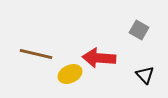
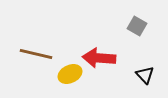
gray square: moved 2 px left, 4 px up
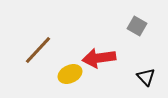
brown line: moved 2 px right, 4 px up; rotated 60 degrees counterclockwise
red arrow: rotated 12 degrees counterclockwise
black triangle: moved 1 px right, 2 px down
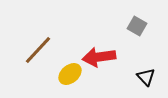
red arrow: moved 1 px up
yellow ellipse: rotated 15 degrees counterclockwise
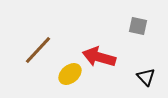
gray square: moved 1 px right; rotated 18 degrees counterclockwise
red arrow: rotated 24 degrees clockwise
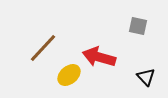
brown line: moved 5 px right, 2 px up
yellow ellipse: moved 1 px left, 1 px down
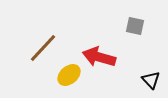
gray square: moved 3 px left
black triangle: moved 5 px right, 3 px down
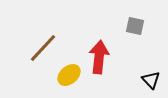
red arrow: rotated 80 degrees clockwise
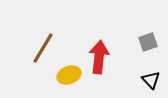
gray square: moved 13 px right, 16 px down; rotated 30 degrees counterclockwise
brown line: rotated 12 degrees counterclockwise
yellow ellipse: rotated 20 degrees clockwise
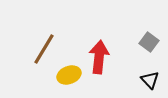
gray square: moved 1 px right; rotated 36 degrees counterclockwise
brown line: moved 1 px right, 1 px down
black triangle: moved 1 px left
